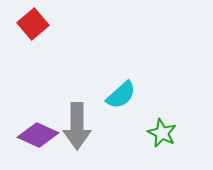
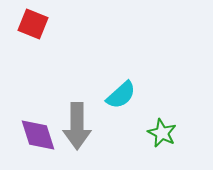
red square: rotated 28 degrees counterclockwise
purple diamond: rotated 48 degrees clockwise
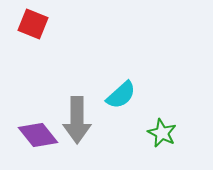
gray arrow: moved 6 px up
purple diamond: rotated 21 degrees counterclockwise
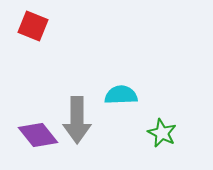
red square: moved 2 px down
cyan semicircle: rotated 140 degrees counterclockwise
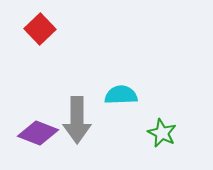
red square: moved 7 px right, 3 px down; rotated 24 degrees clockwise
purple diamond: moved 2 px up; rotated 30 degrees counterclockwise
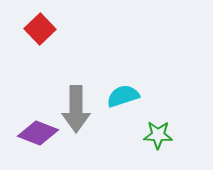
cyan semicircle: moved 2 px right, 1 px down; rotated 16 degrees counterclockwise
gray arrow: moved 1 px left, 11 px up
green star: moved 4 px left, 2 px down; rotated 24 degrees counterclockwise
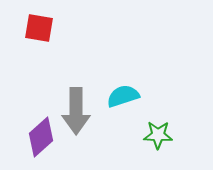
red square: moved 1 px left, 1 px up; rotated 36 degrees counterclockwise
gray arrow: moved 2 px down
purple diamond: moved 3 px right, 4 px down; rotated 63 degrees counterclockwise
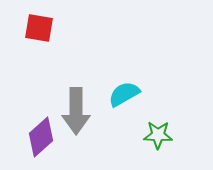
cyan semicircle: moved 1 px right, 2 px up; rotated 12 degrees counterclockwise
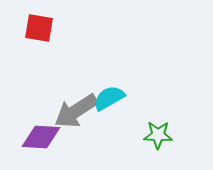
cyan semicircle: moved 15 px left, 4 px down
gray arrow: rotated 57 degrees clockwise
purple diamond: rotated 45 degrees clockwise
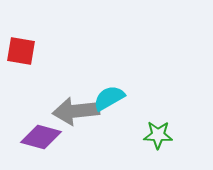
red square: moved 18 px left, 23 px down
gray arrow: rotated 27 degrees clockwise
purple diamond: rotated 12 degrees clockwise
